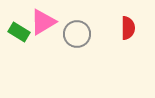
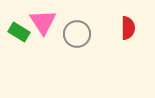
pink triangle: rotated 32 degrees counterclockwise
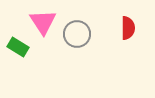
green rectangle: moved 1 px left, 15 px down
